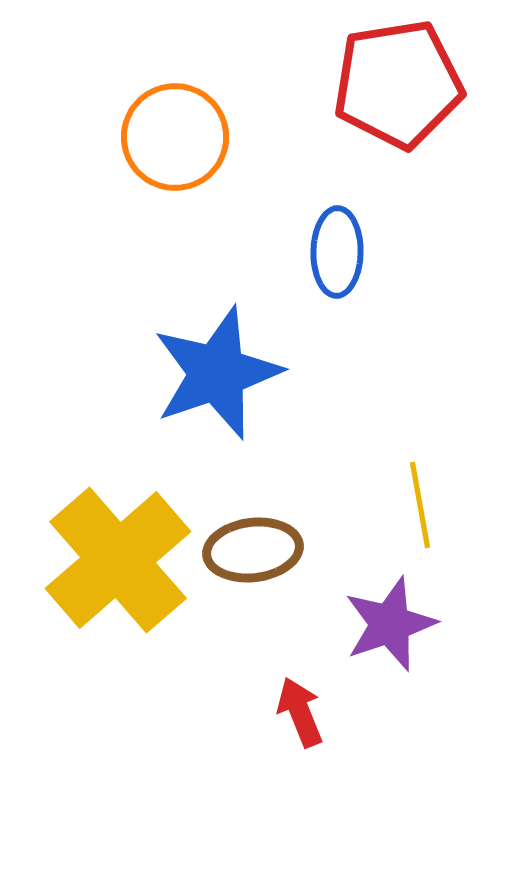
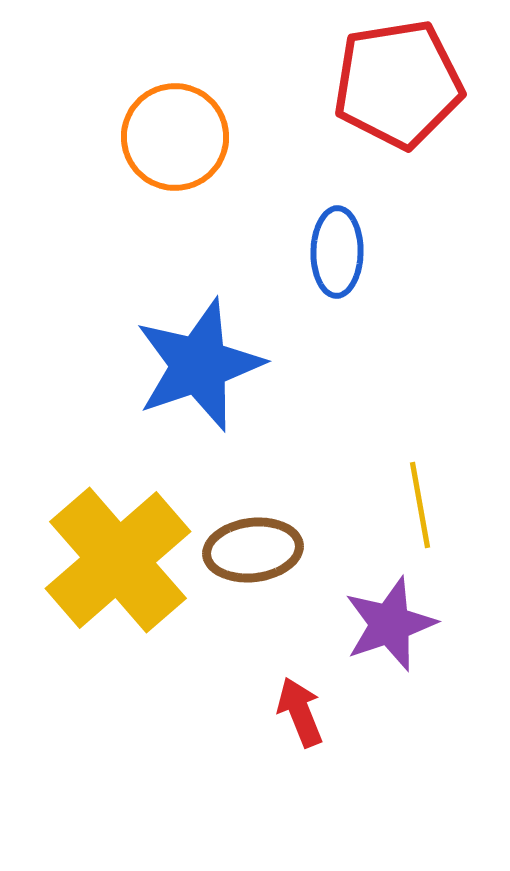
blue star: moved 18 px left, 8 px up
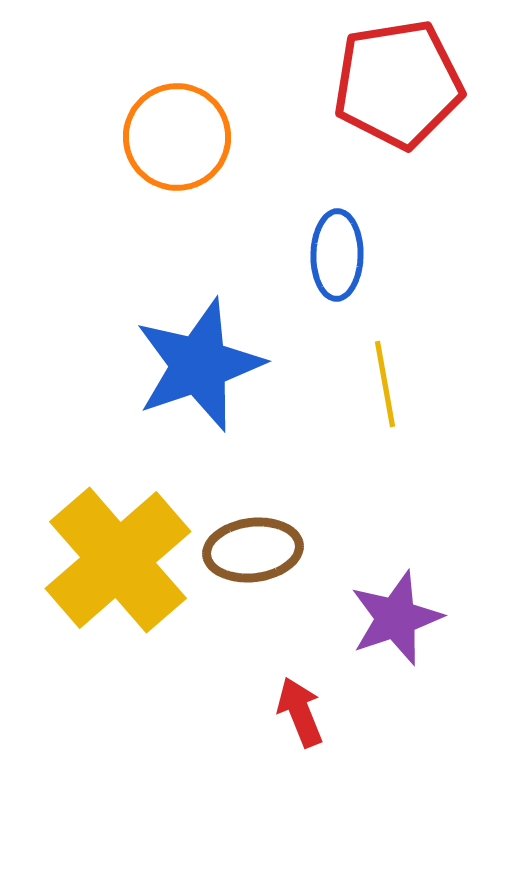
orange circle: moved 2 px right
blue ellipse: moved 3 px down
yellow line: moved 35 px left, 121 px up
purple star: moved 6 px right, 6 px up
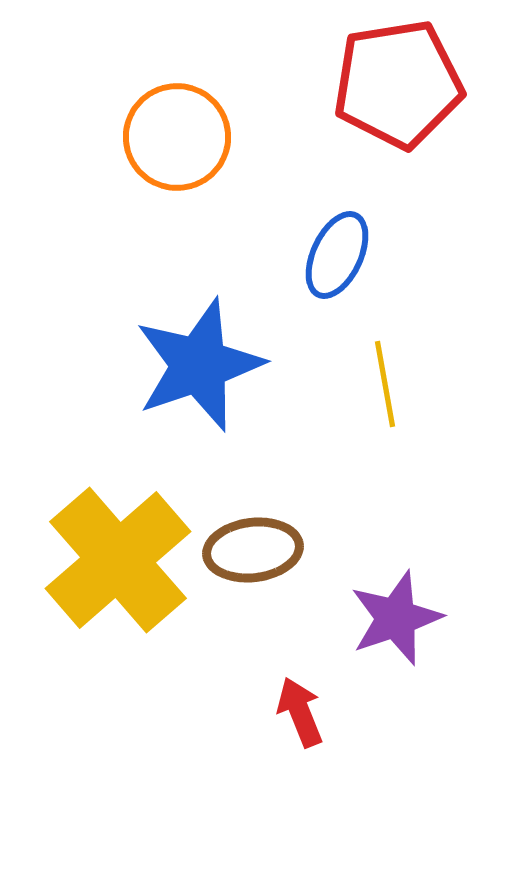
blue ellipse: rotated 24 degrees clockwise
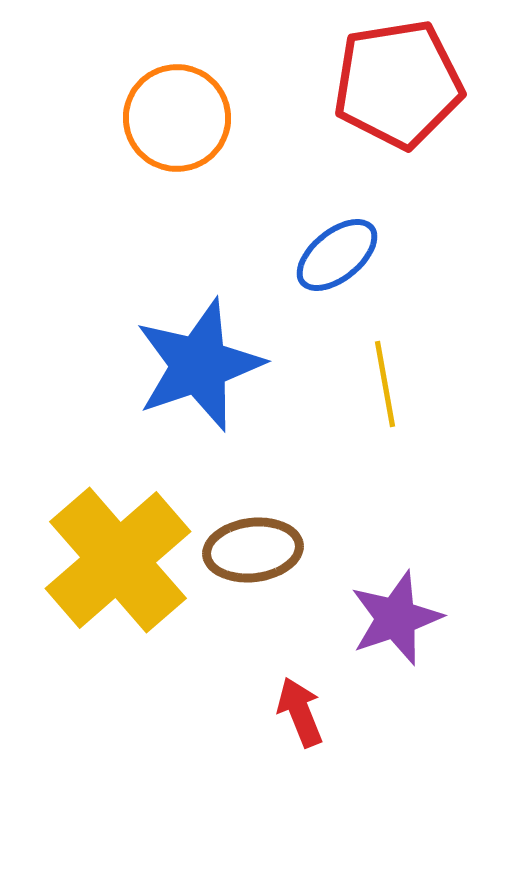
orange circle: moved 19 px up
blue ellipse: rotated 26 degrees clockwise
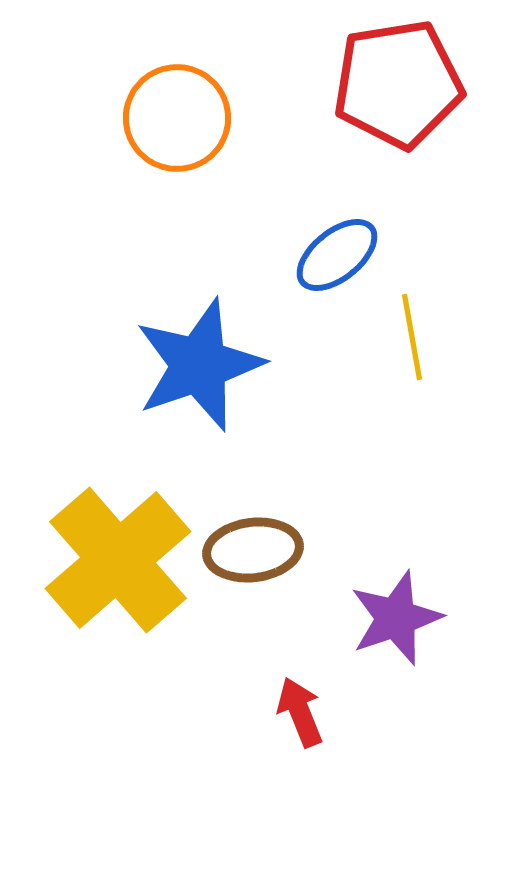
yellow line: moved 27 px right, 47 px up
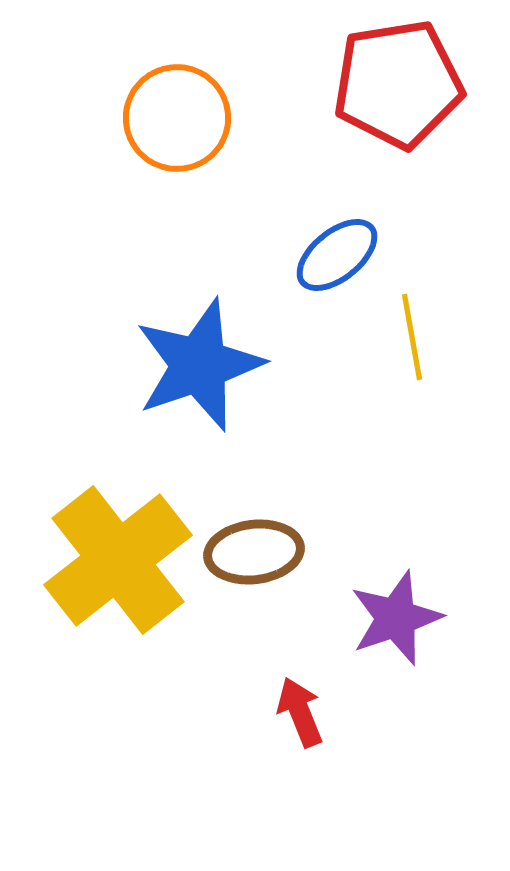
brown ellipse: moved 1 px right, 2 px down
yellow cross: rotated 3 degrees clockwise
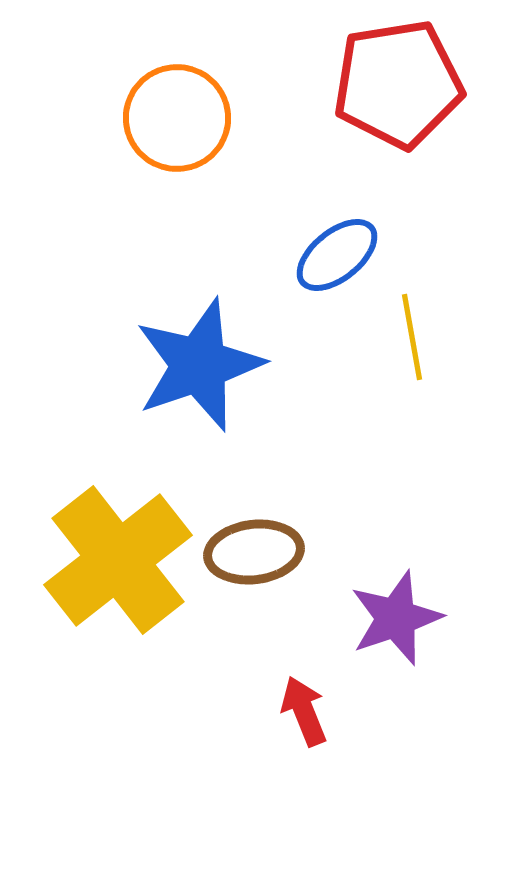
red arrow: moved 4 px right, 1 px up
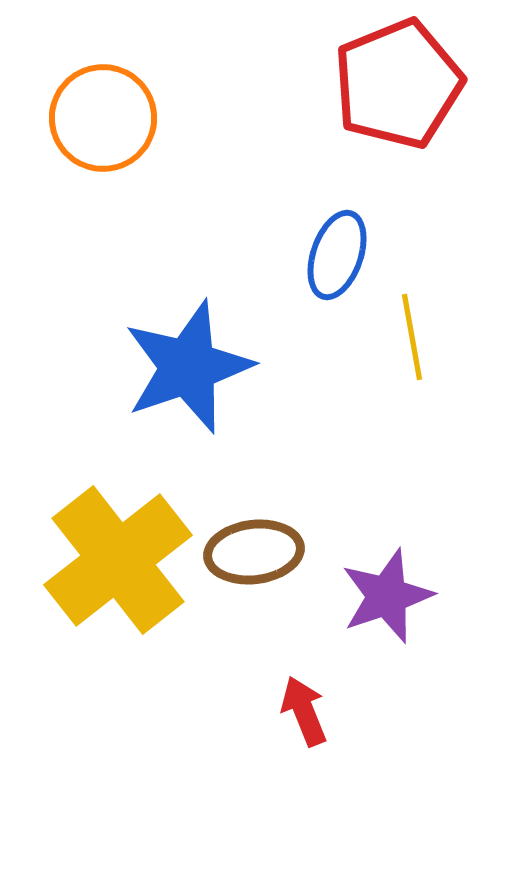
red pentagon: rotated 13 degrees counterclockwise
orange circle: moved 74 px left
blue ellipse: rotated 32 degrees counterclockwise
blue star: moved 11 px left, 2 px down
purple star: moved 9 px left, 22 px up
